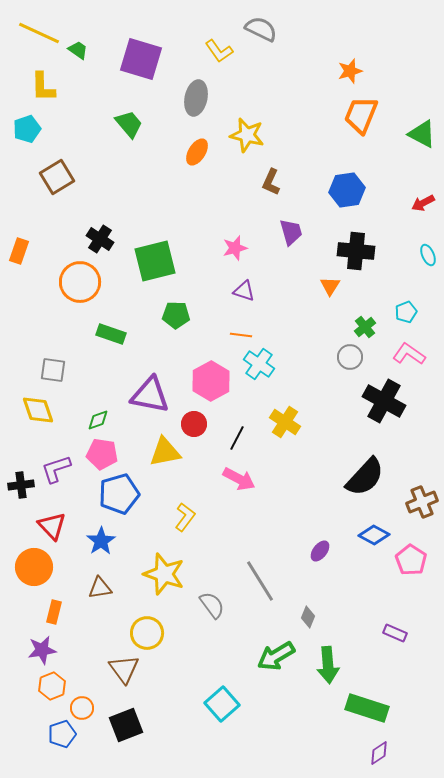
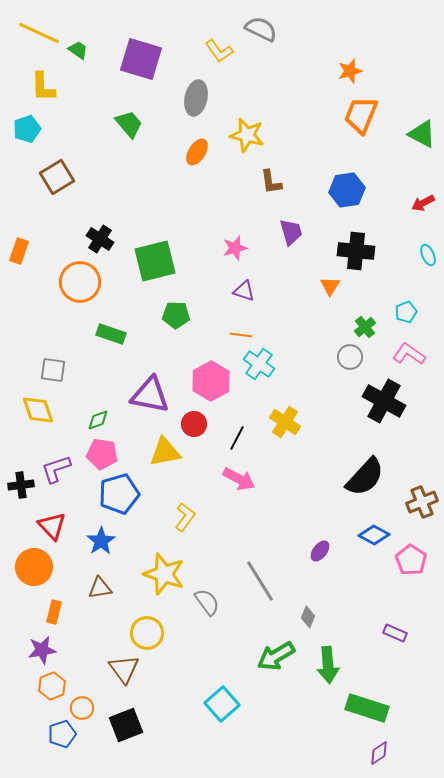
brown L-shape at (271, 182): rotated 32 degrees counterclockwise
gray semicircle at (212, 605): moved 5 px left, 3 px up
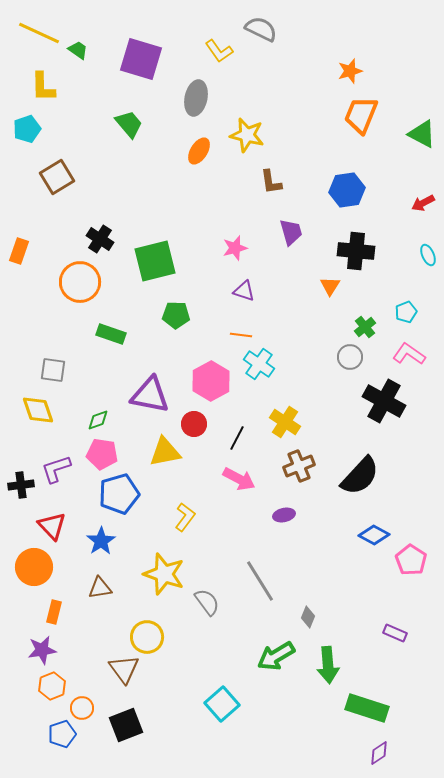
orange ellipse at (197, 152): moved 2 px right, 1 px up
black semicircle at (365, 477): moved 5 px left, 1 px up
brown cross at (422, 502): moved 123 px left, 36 px up
purple ellipse at (320, 551): moved 36 px left, 36 px up; rotated 40 degrees clockwise
yellow circle at (147, 633): moved 4 px down
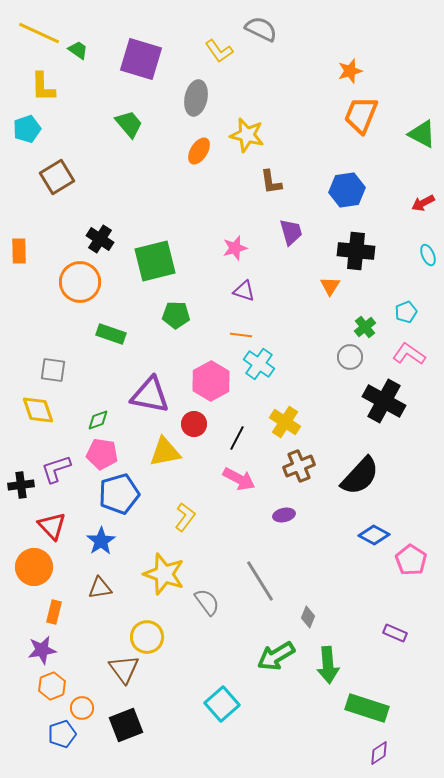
orange rectangle at (19, 251): rotated 20 degrees counterclockwise
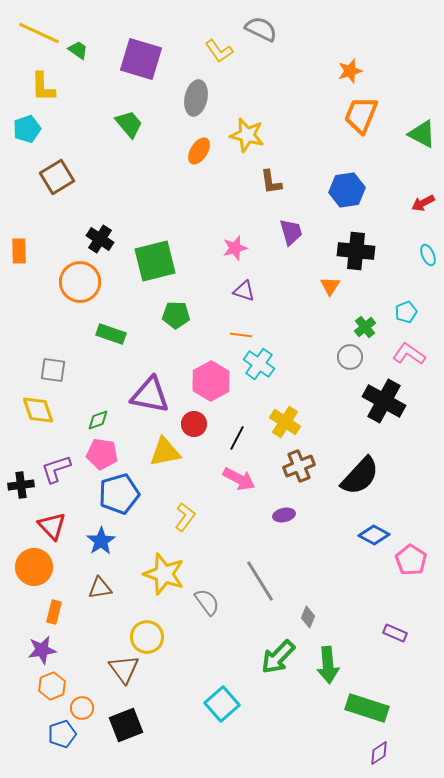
green arrow at (276, 656): moved 2 px right, 1 px down; rotated 15 degrees counterclockwise
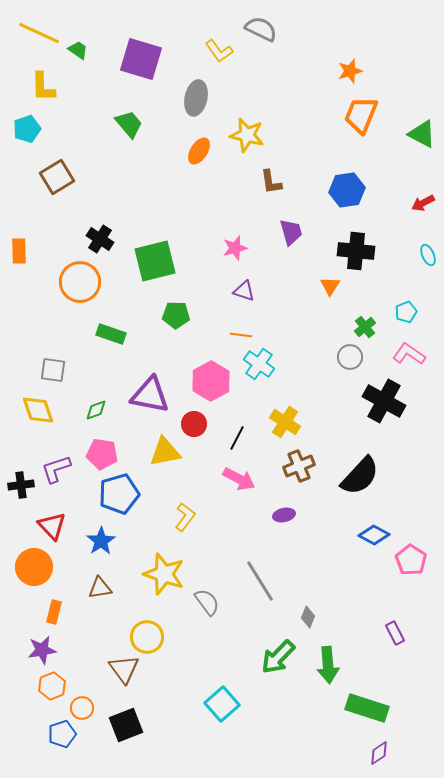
green diamond at (98, 420): moved 2 px left, 10 px up
purple rectangle at (395, 633): rotated 40 degrees clockwise
